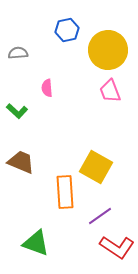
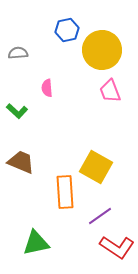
yellow circle: moved 6 px left
green triangle: rotated 32 degrees counterclockwise
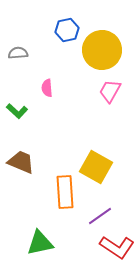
pink trapezoid: rotated 50 degrees clockwise
green triangle: moved 4 px right
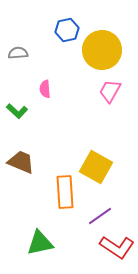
pink semicircle: moved 2 px left, 1 px down
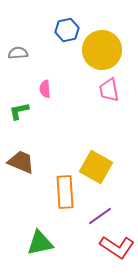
pink trapezoid: moved 1 px left, 1 px up; rotated 40 degrees counterclockwise
green L-shape: moved 2 px right; rotated 125 degrees clockwise
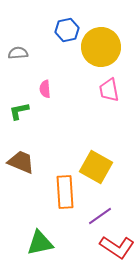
yellow circle: moved 1 px left, 3 px up
